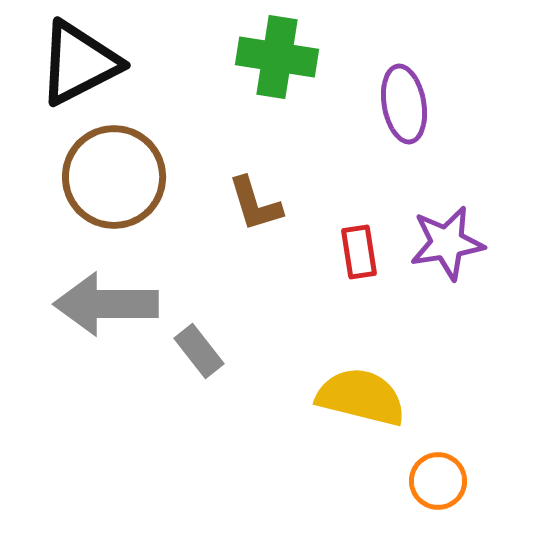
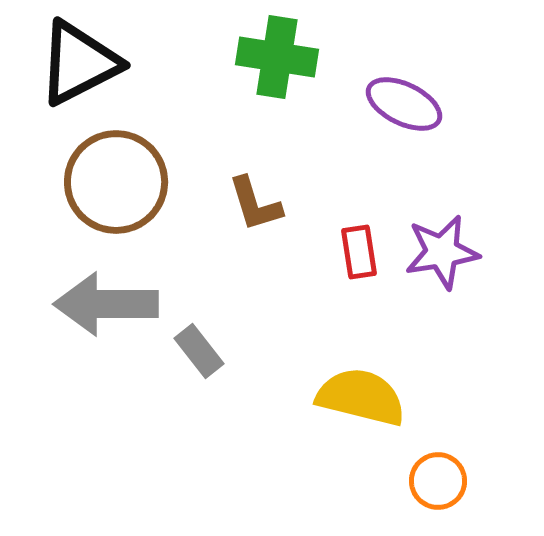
purple ellipse: rotated 54 degrees counterclockwise
brown circle: moved 2 px right, 5 px down
purple star: moved 5 px left, 9 px down
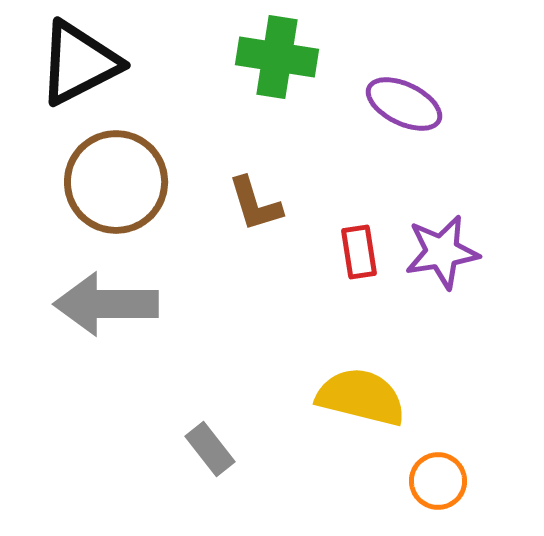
gray rectangle: moved 11 px right, 98 px down
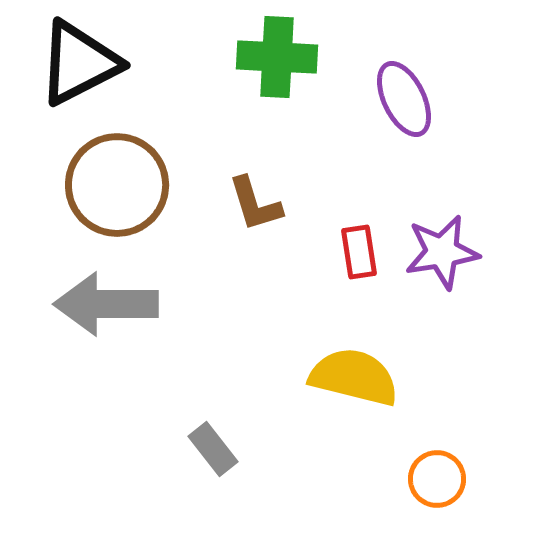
green cross: rotated 6 degrees counterclockwise
purple ellipse: moved 5 px up; rotated 38 degrees clockwise
brown circle: moved 1 px right, 3 px down
yellow semicircle: moved 7 px left, 20 px up
gray rectangle: moved 3 px right
orange circle: moved 1 px left, 2 px up
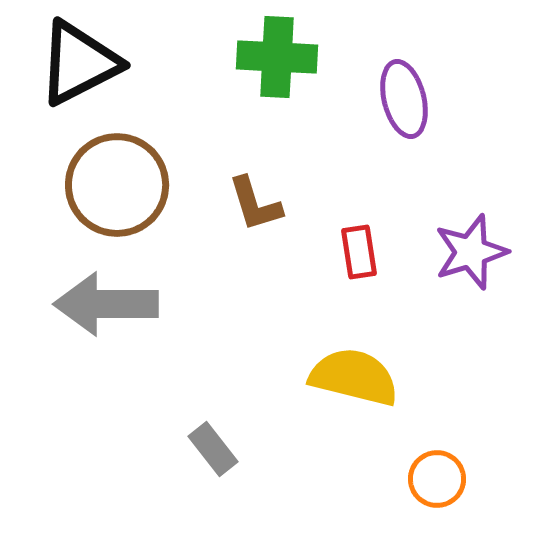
purple ellipse: rotated 12 degrees clockwise
purple star: moved 29 px right; rotated 8 degrees counterclockwise
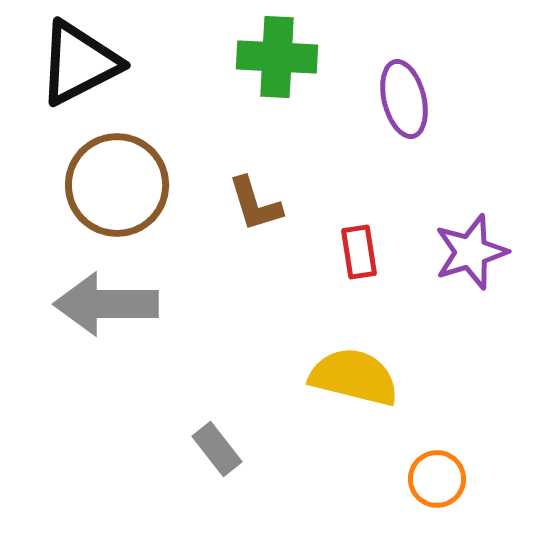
gray rectangle: moved 4 px right
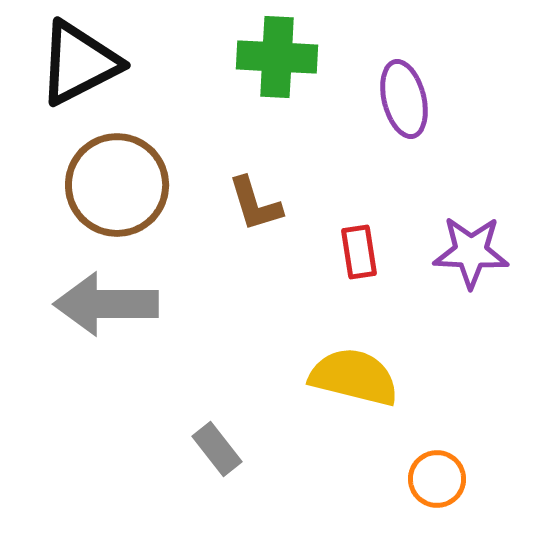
purple star: rotated 20 degrees clockwise
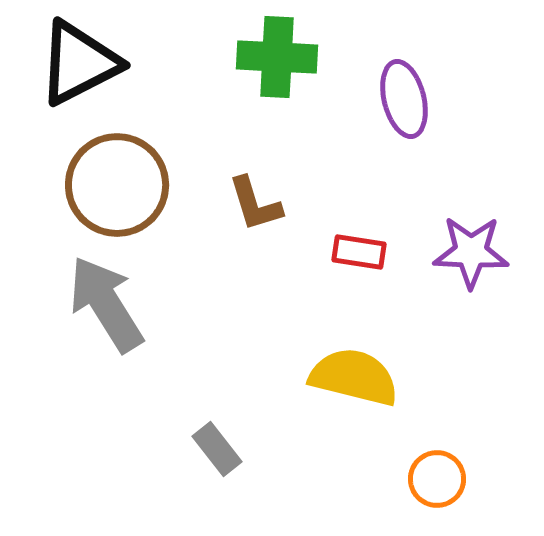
red rectangle: rotated 72 degrees counterclockwise
gray arrow: rotated 58 degrees clockwise
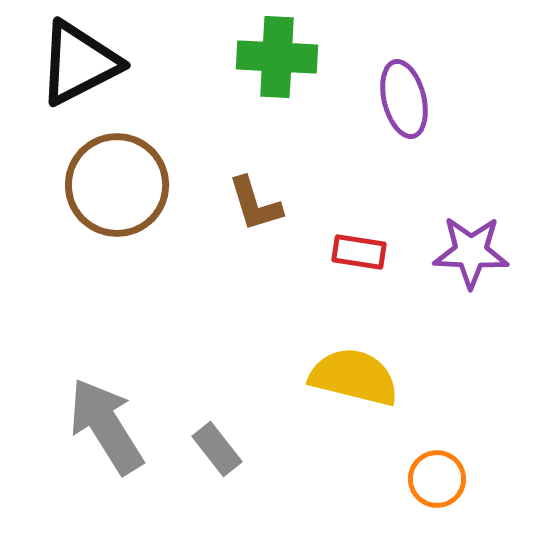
gray arrow: moved 122 px down
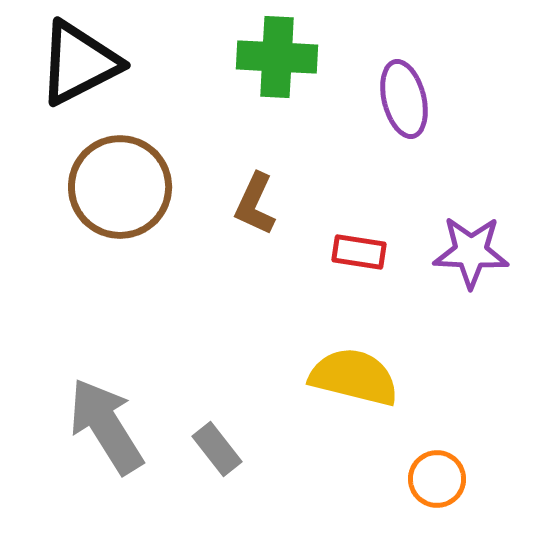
brown circle: moved 3 px right, 2 px down
brown L-shape: rotated 42 degrees clockwise
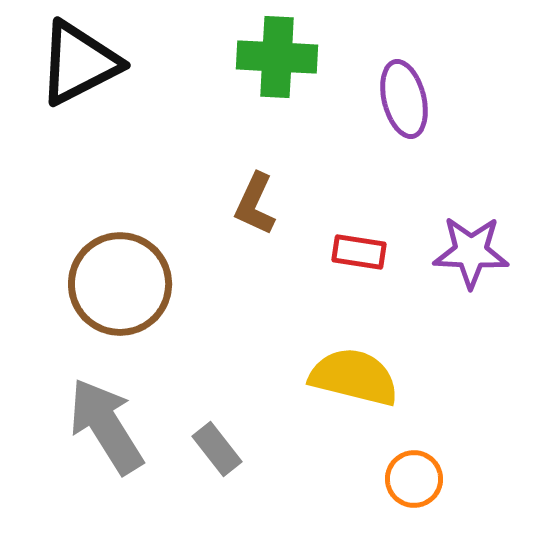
brown circle: moved 97 px down
orange circle: moved 23 px left
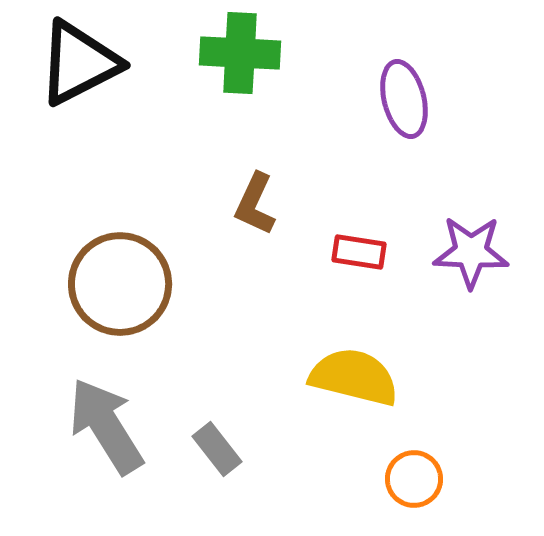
green cross: moved 37 px left, 4 px up
